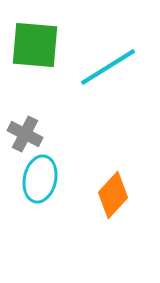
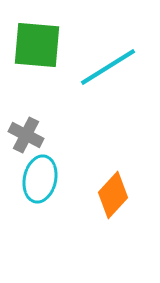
green square: moved 2 px right
gray cross: moved 1 px right, 1 px down
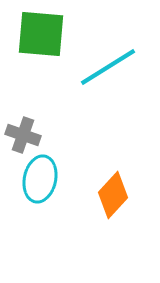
green square: moved 4 px right, 11 px up
gray cross: moved 3 px left; rotated 8 degrees counterclockwise
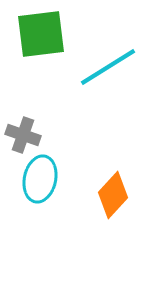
green square: rotated 12 degrees counterclockwise
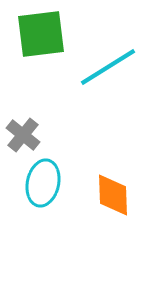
gray cross: rotated 20 degrees clockwise
cyan ellipse: moved 3 px right, 4 px down
orange diamond: rotated 45 degrees counterclockwise
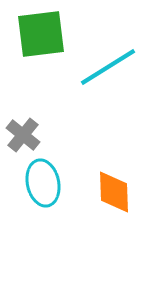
cyan ellipse: rotated 24 degrees counterclockwise
orange diamond: moved 1 px right, 3 px up
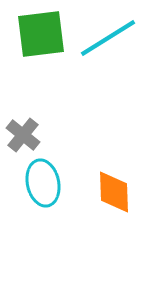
cyan line: moved 29 px up
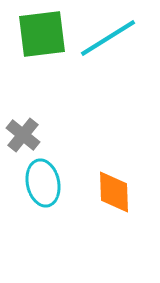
green square: moved 1 px right
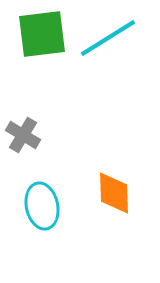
gray cross: rotated 8 degrees counterclockwise
cyan ellipse: moved 1 px left, 23 px down
orange diamond: moved 1 px down
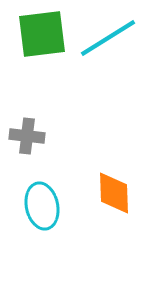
gray cross: moved 4 px right, 1 px down; rotated 24 degrees counterclockwise
